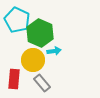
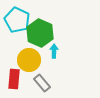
cyan arrow: rotated 80 degrees counterclockwise
yellow circle: moved 4 px left
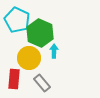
yellow circle: moved 2 px up
